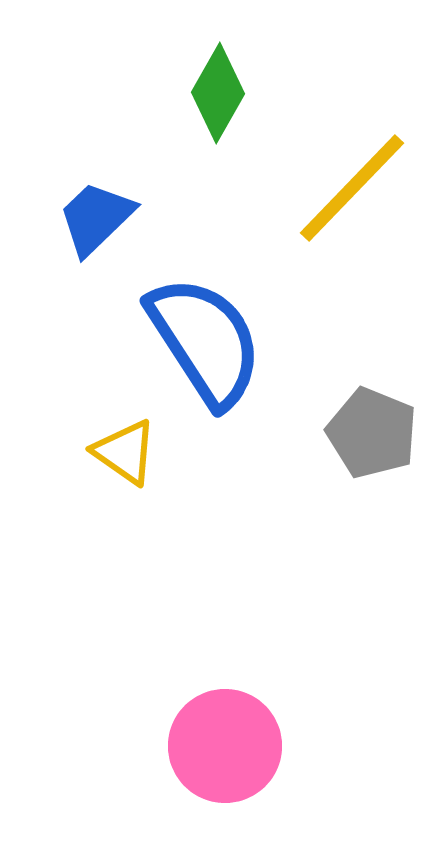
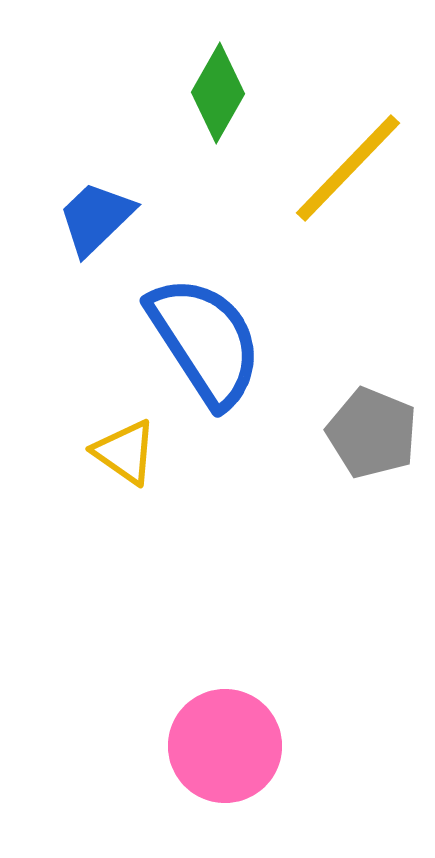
yellow line: moved 4 px left, 20 px up
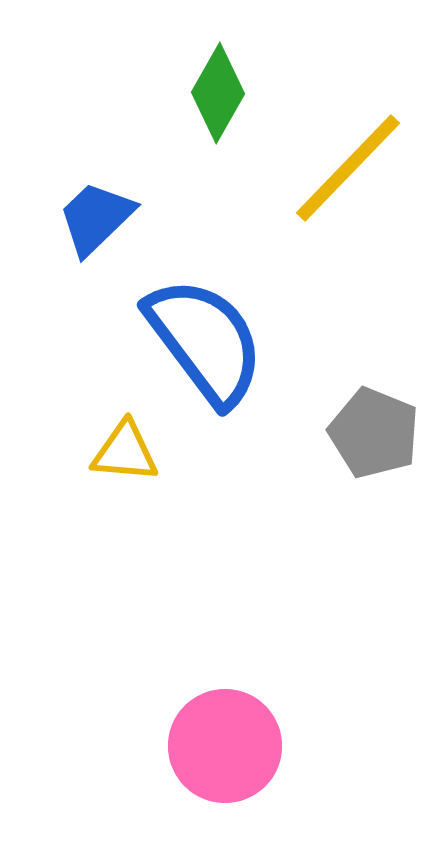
blue semicircle: rotated 4 degrees counterclockwise
gray pentagon: moved 2 px right
yellow triangle: rotated 30 degrees counterclockwise
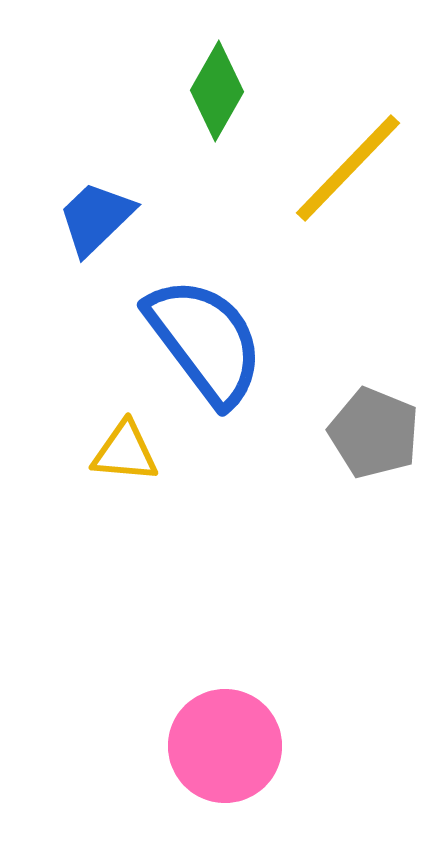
green diamond: moved 1 px left, 2 px up
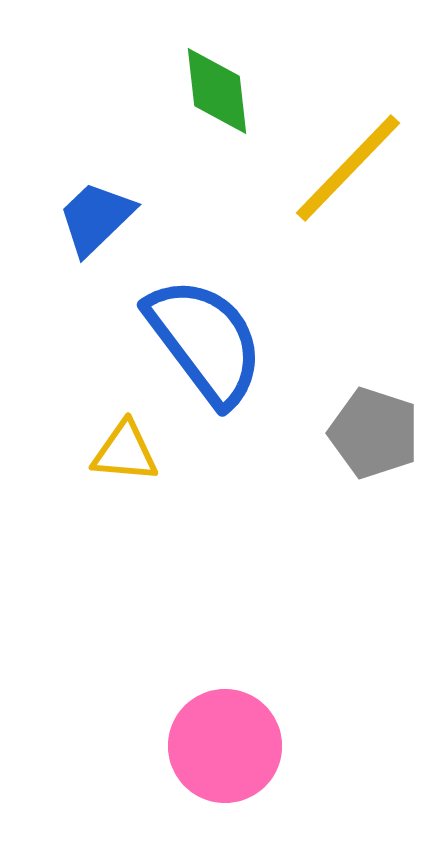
green diamond: rotated 36 degrees counterclockwise
gray pentagon: rotated 4 degrees counterclockwise
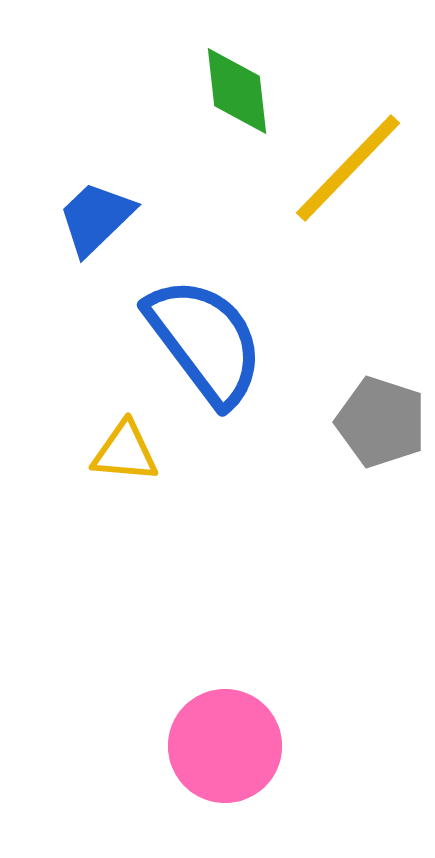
green diamond: moved 20 px right
gray pentagon: moved 7 px right, 11 px up
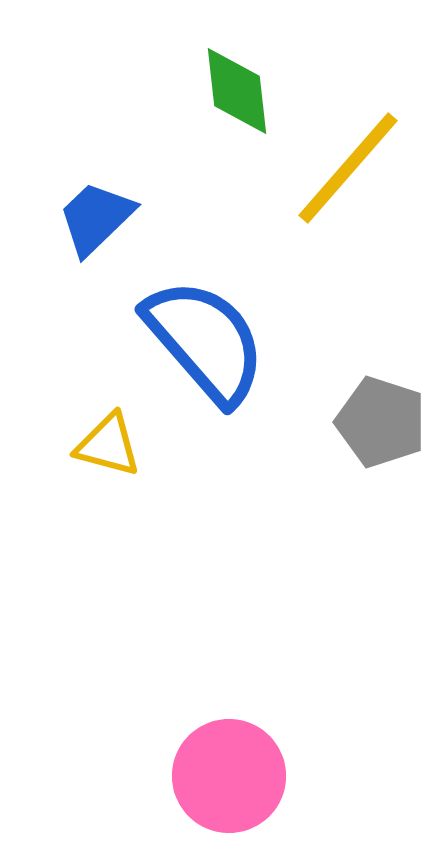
yellow line: rotated 3 degrees counterclockwise
blue semicircle: rotated 4 degrees counterclockwise
yellow triangle: moved 17 px left, 7 px up; rotated 10 degrees clockwise
pink circle: moved 4 px right, 30 px down
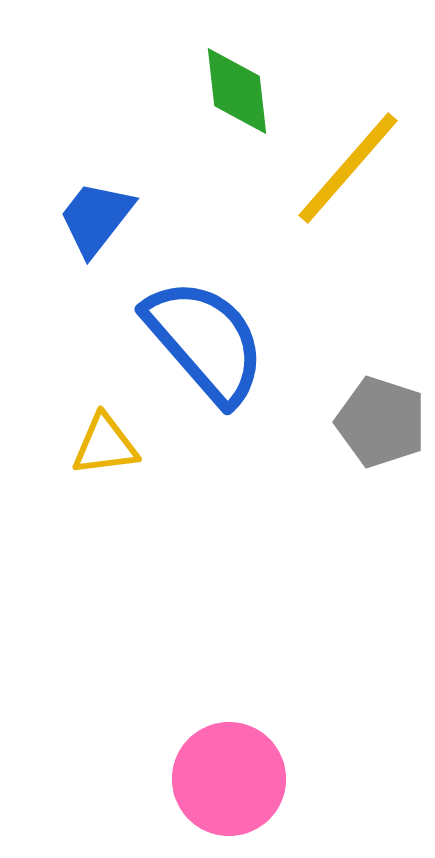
blue trapezoid: rotated 8 degrees counterclockwise
yellow triangle: moved 3 px left; rotated 22 degrees counterclockwise
pink circle: moved 3 px down
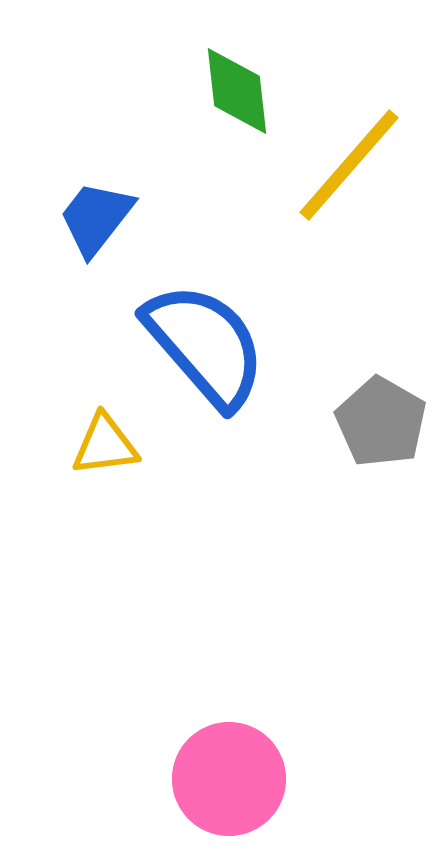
yellow line: moved 1 px right, 3 px up
blue semicircle: moved 4 px down
gray pentagon: rotated 12 degrees clockwise
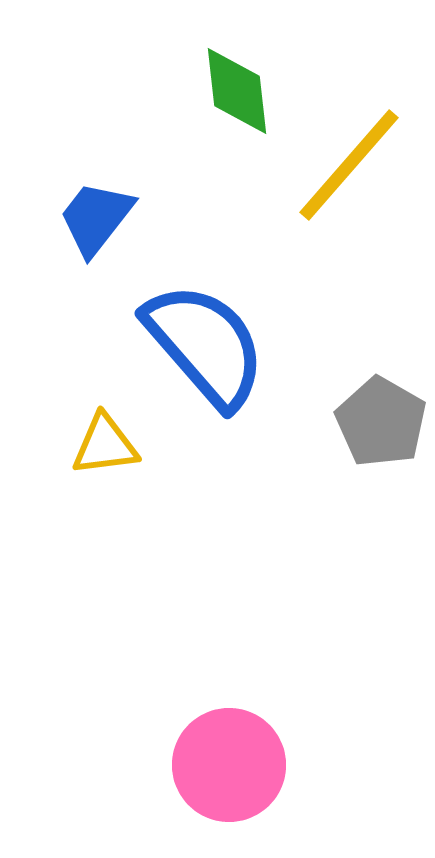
pink circle: moved 14 px up
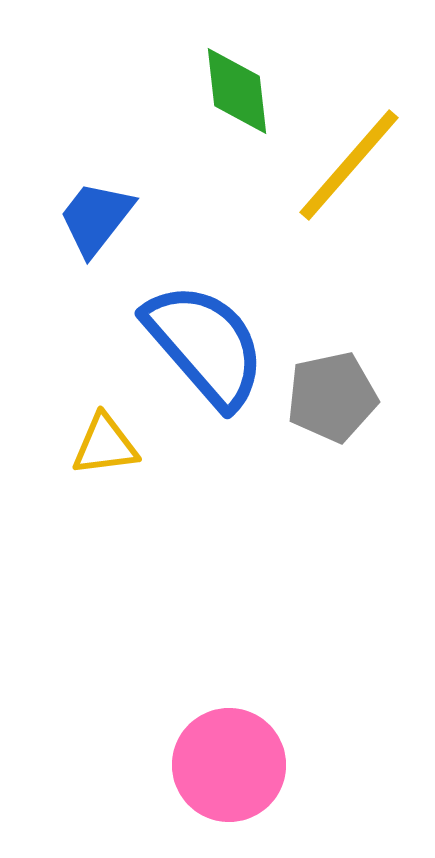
gray pentagon: moved 49 px left, 25 px up; rotated 30 degrees clockwise
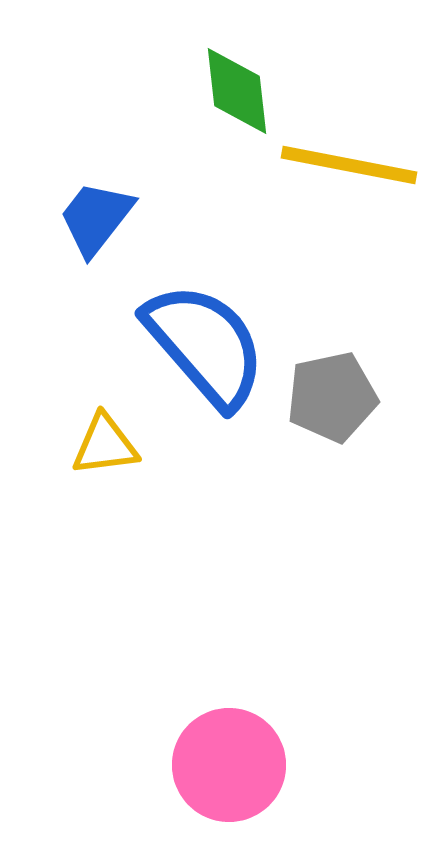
yellow line: rotated 60 degrees clockwise
